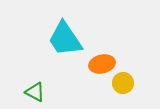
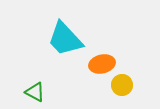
cyan trapezoid: rotated 9 degrees counterclockwise
yellow circle: moved 1 px left, 2 px down
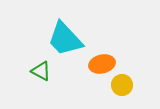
green triangle: moved 6 px right, 21 px up
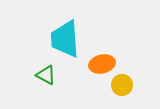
cyan trapezoid: rotated 39 degrees clockwise
green triangle: moved 5 px right, 4 px down
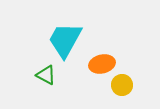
cyan trapezoid: moved 1 px down; rotated 33 degrees clockwise
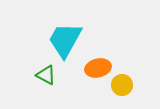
orange ellipse: moved 4 px left, 4 px down
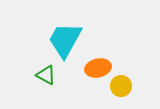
yellow circle: moved 1 px left, 1 px down
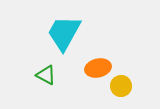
cyan trapezoid: moved 1 px left, 7 px up
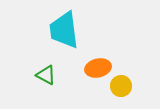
cyan trapezoid: moved 3 px up; rotated 36 degrees counterclockwise
